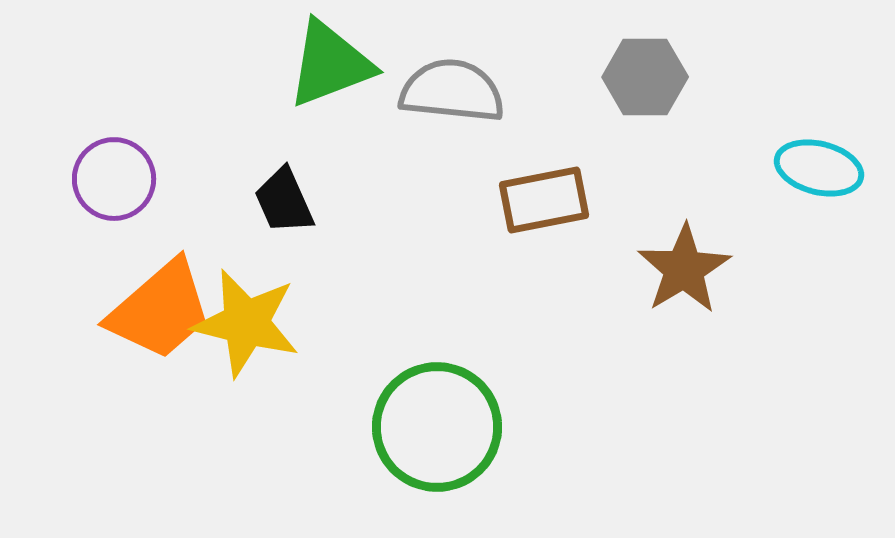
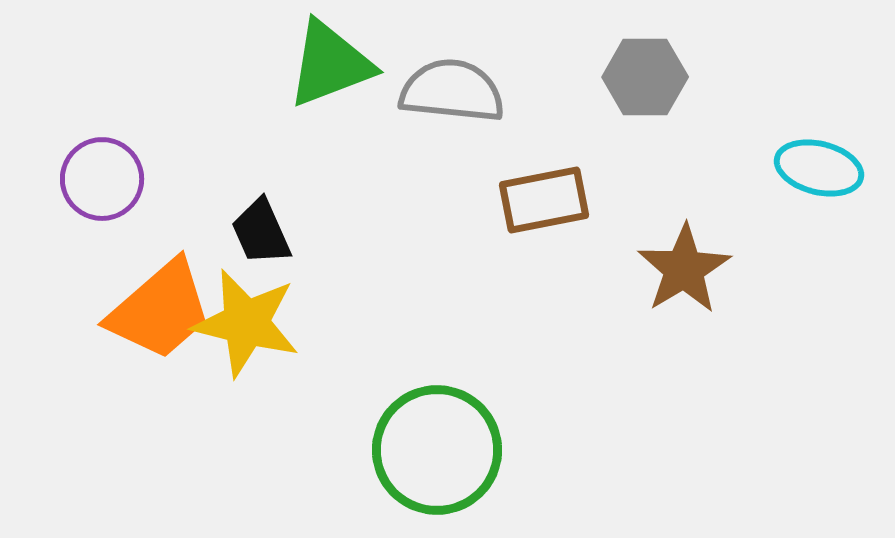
purple circle: moved 12 px left
black trapezoid: moved 23 px left, 31 px down
green circle: moved 23 px down
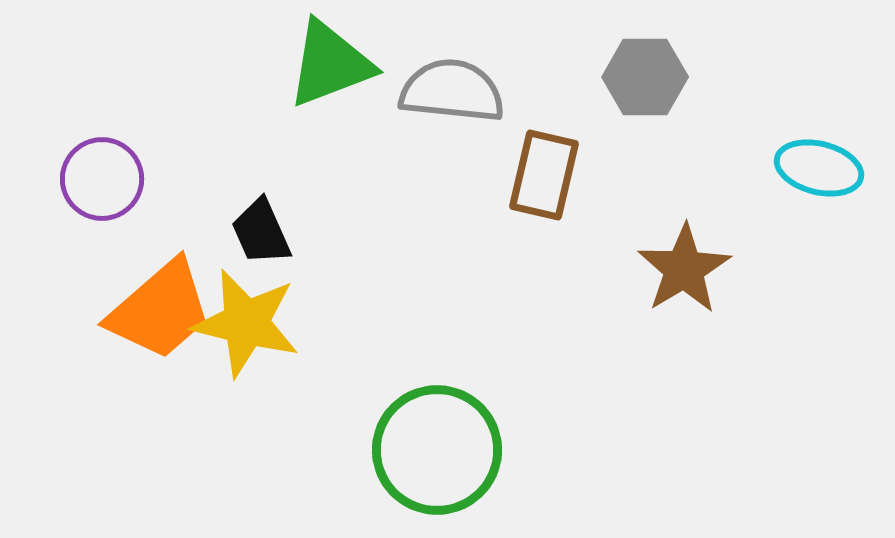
brown rectangle: moved 25 px up; rotated 66 degrees counterclockwise
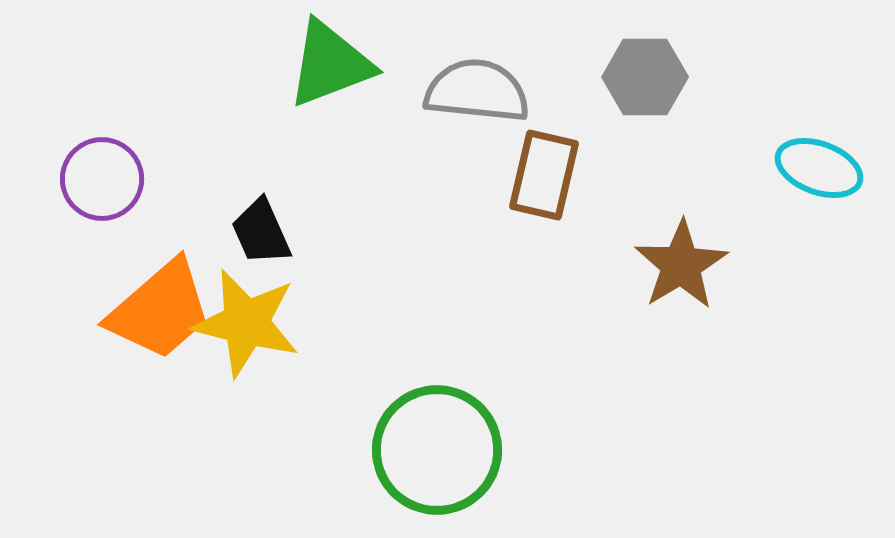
gray semicircle: moved 25 px right
cyan ellipse: rotated 6 degrees clockwise
brown star: moved 3 px left, 4 px up
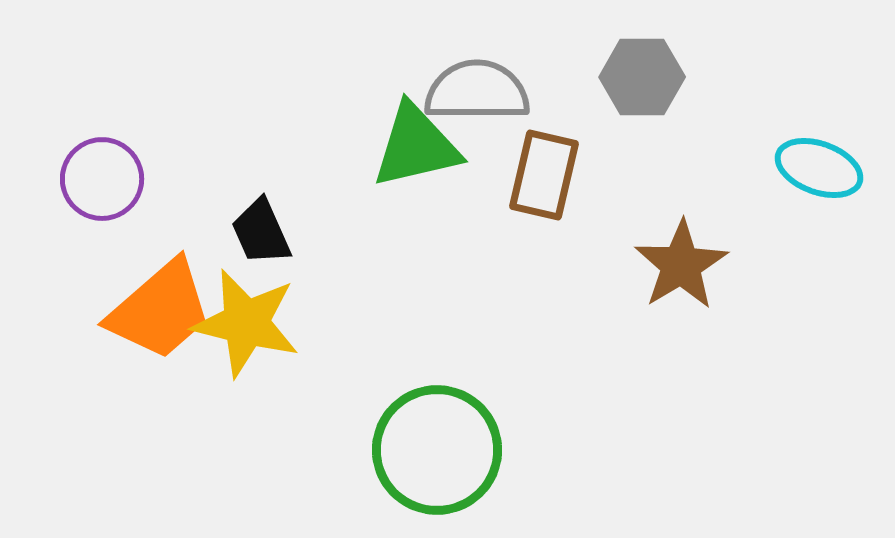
green triangle: moved 86 px right, 82 px down; rotated 8 degrees clockwise
gray hexagon: moved 3 px left
gray semicircle: rotated 6 degrees counterclockwise
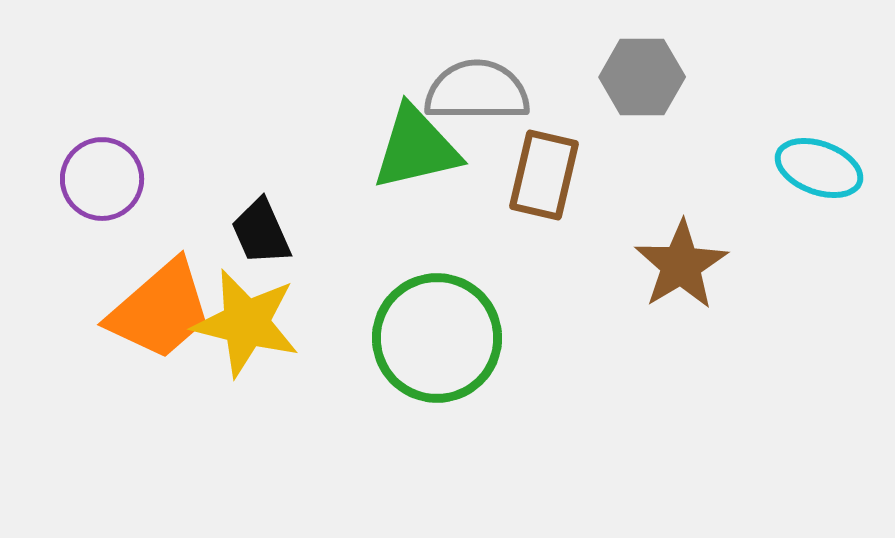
green triangle: moved 2 px down
green circle: moved 112 px up
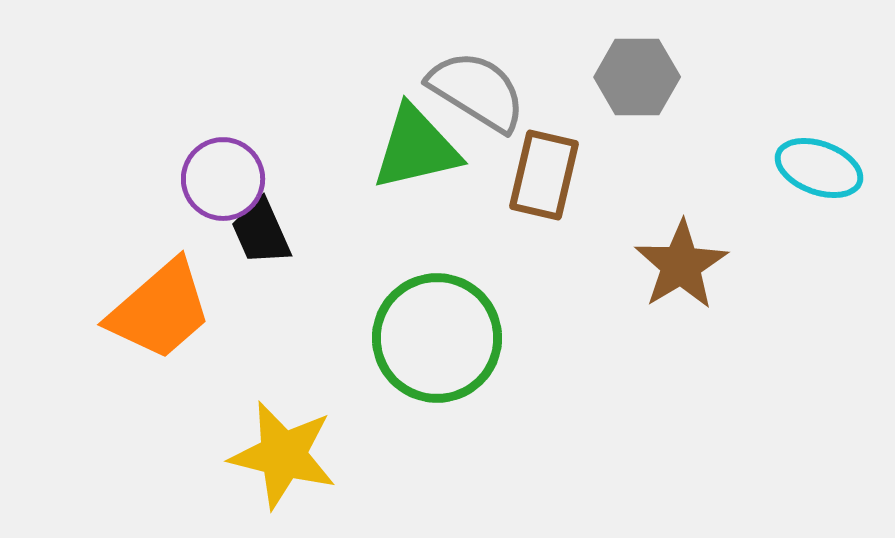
gray hexagon: moved 5 px left
gray semicircle: rotated 32 degrees clockwise
purple circle: moved 121 px right
yellow star: moved 37 px right, 132 px down
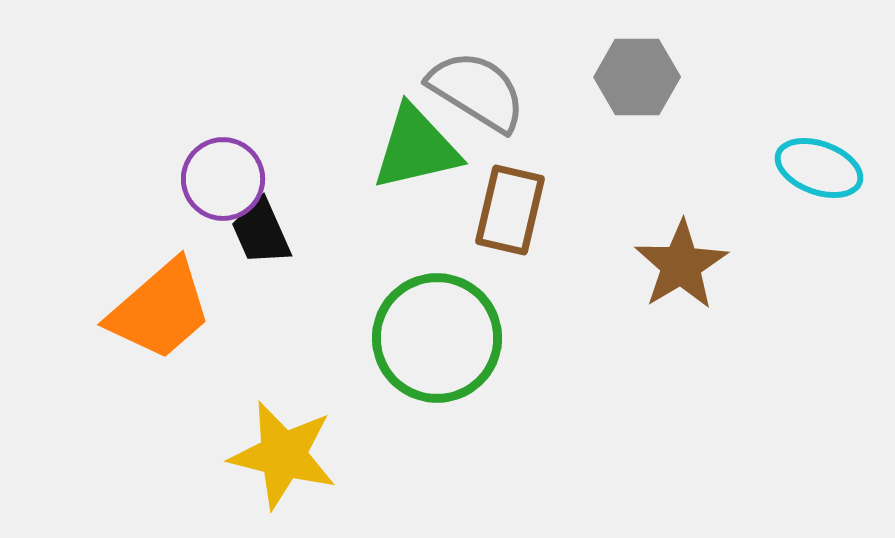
brown rectangle: moved 34 px left, 35 px down
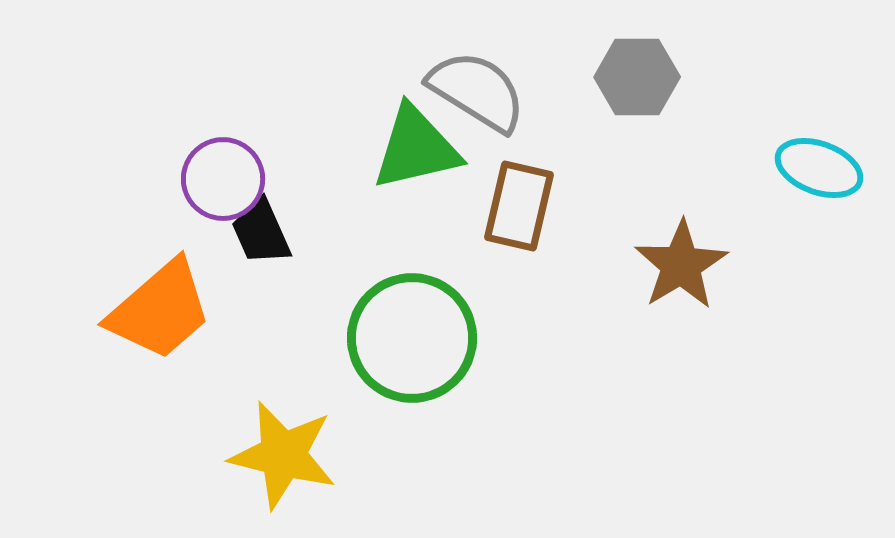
brown rectangle: moved 9 px right, 4 px up
green circle: moved 25 px left
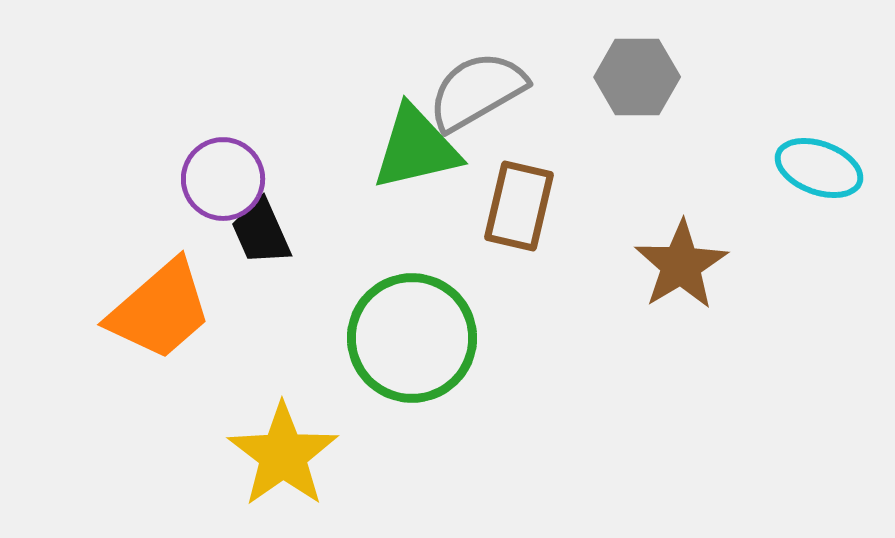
gray semicircle: rotated 62 degrees counterclockwise
yellow star: rotated 23 degrees clockwise
